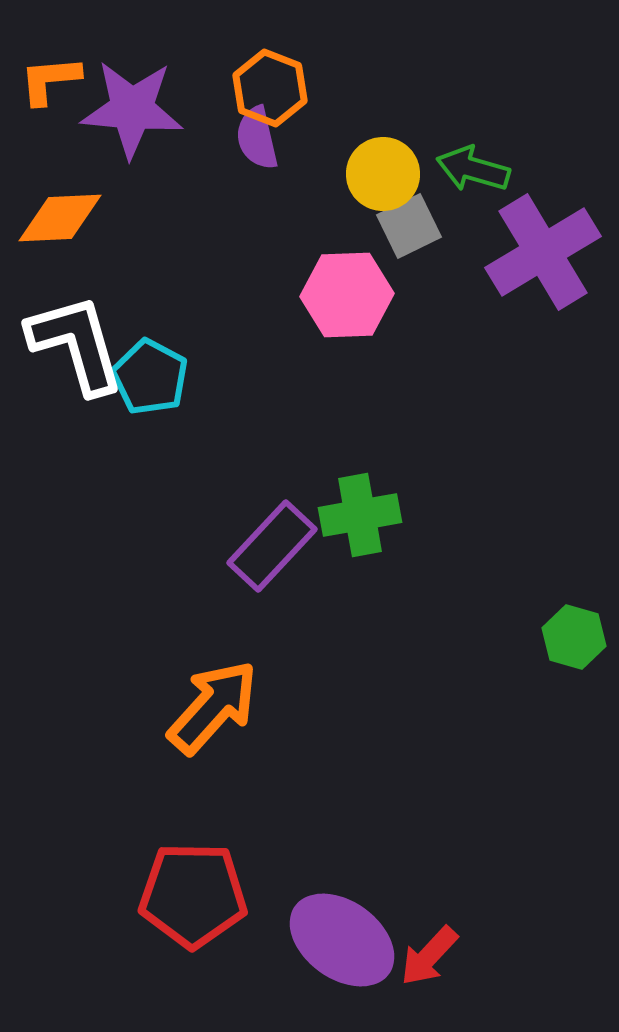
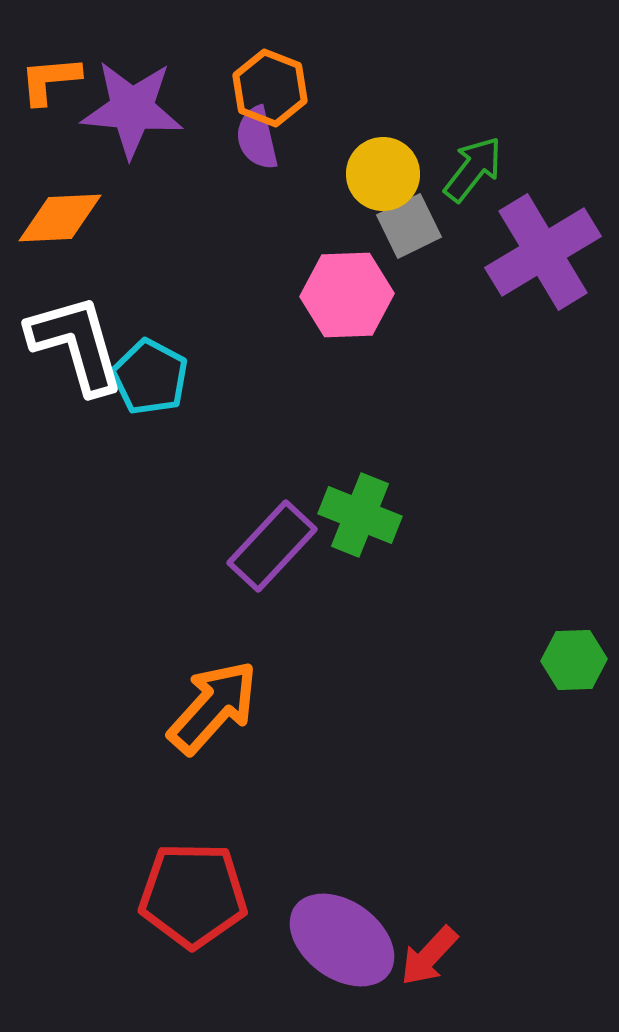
green arrow: rotated 112 degrees clockwise
green cross: rotated 32 degrees clockwise
green hexagon: moved 23 px down; rotated 18 degrees counterclockwise
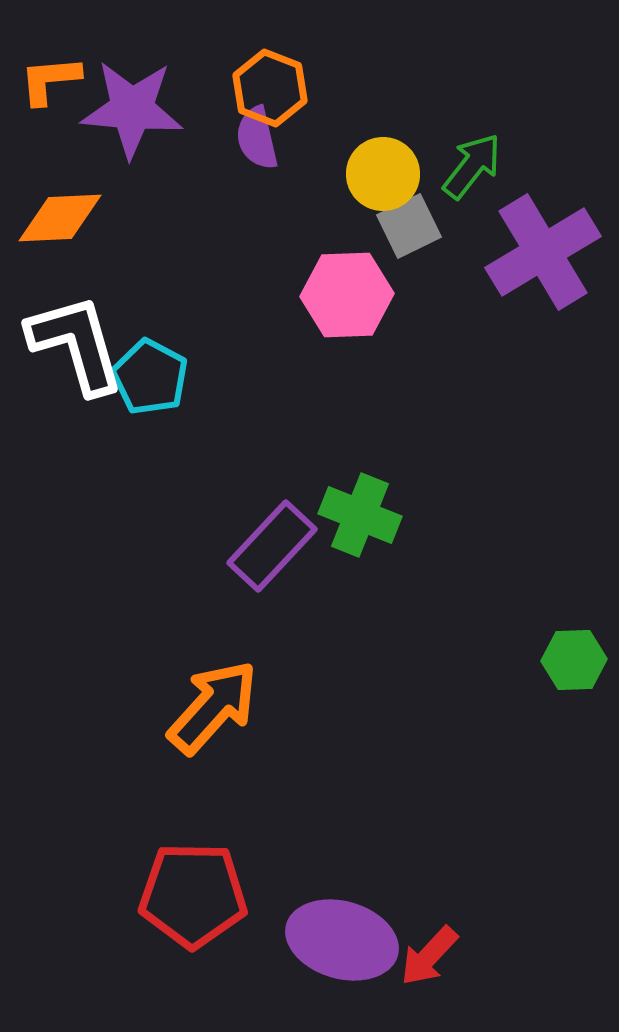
green arrow: moved 1 px left, 3 px up
purple ellipse: rotated 20 degrees counterclockwise
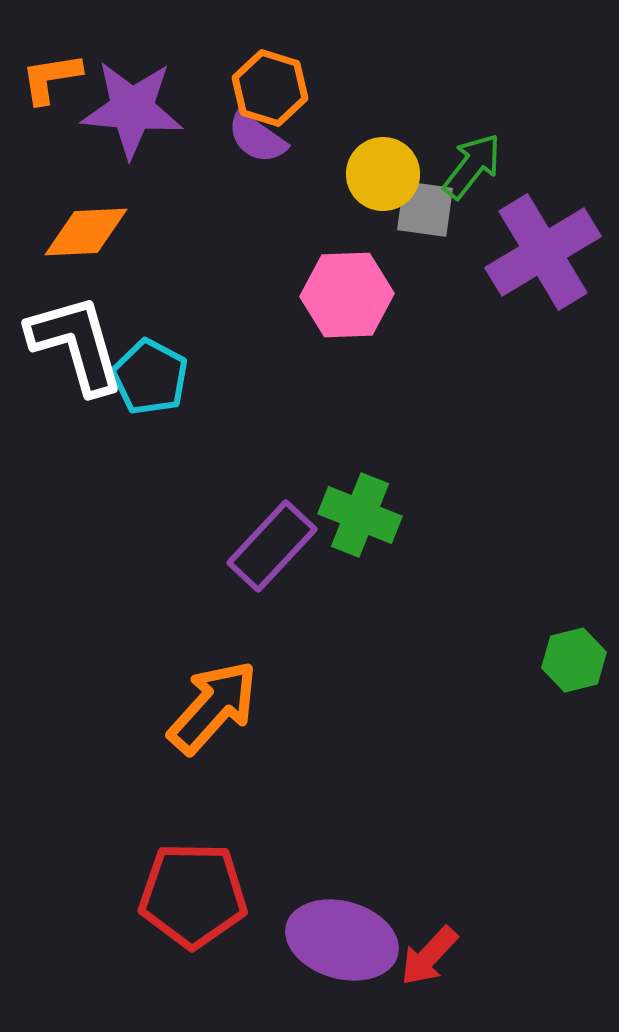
orange L-shape: moved 1 px right, 2 px up; rotated 4 degrees counterclockwise
orange hexagon: rotated 4 degrees counterclockwise
purple semicircle: rotated 42 degrees counterclockwise
orange diamond: moved 26 px right, 14 px down
gray square: moved 16 px right, 17 px up; rotated 34 degrees clockwise
green hexagon: rotated 12 degrees counterclockwise
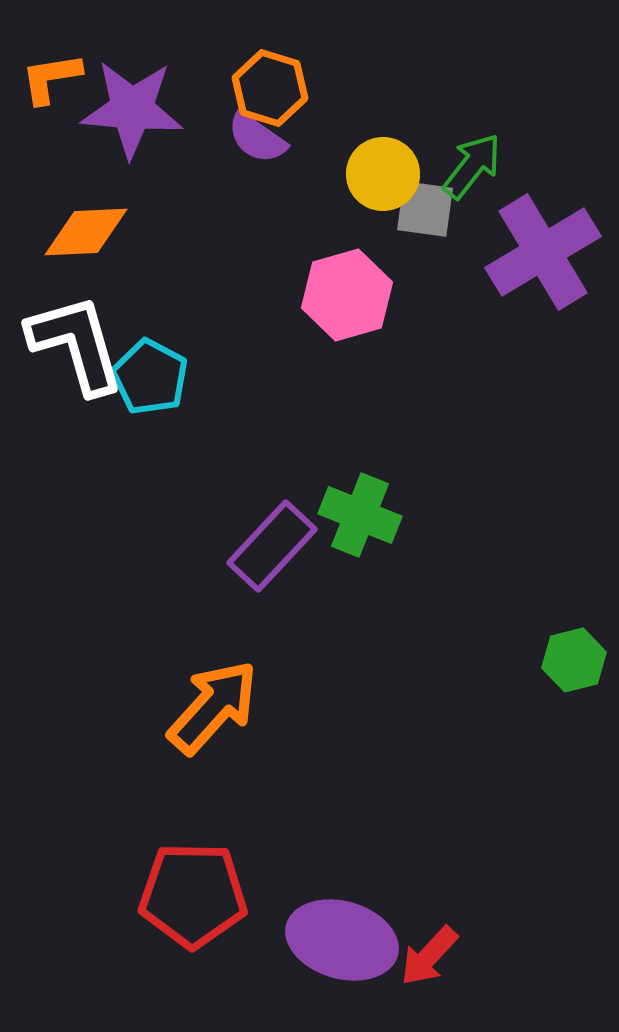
pink hexagon: rotated 14 degrees counterclockwise
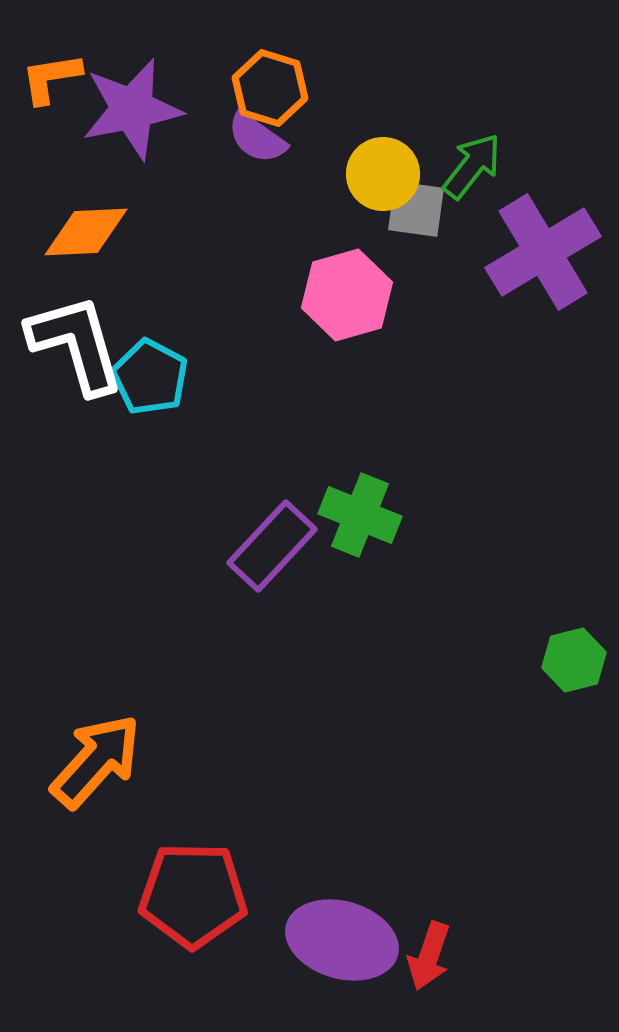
purple star: rotated 16 degrees counterclockwise
gray square: moved 9 px left
orange arrow: moved 117 px left, 54 px down
red arrow: rotated 24 degrees counterclockwise
